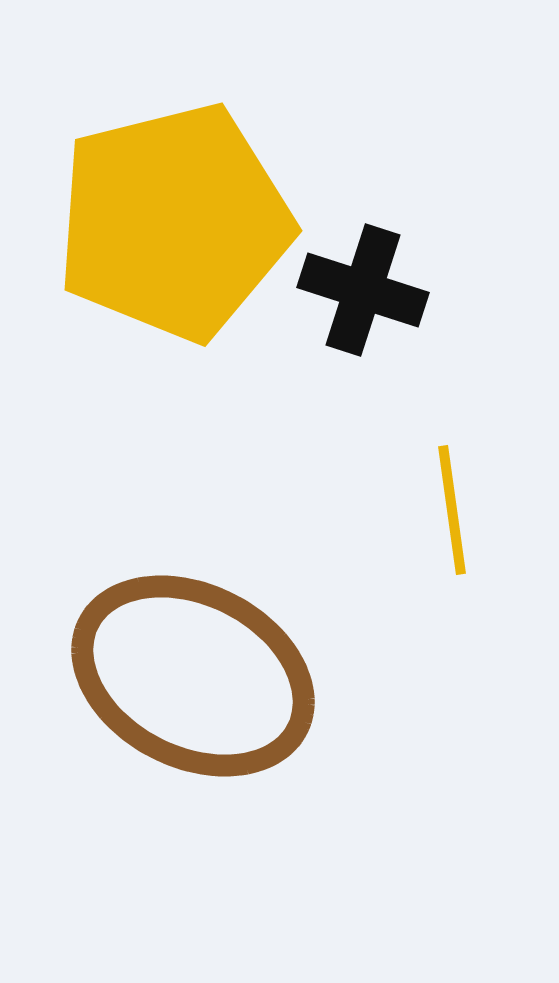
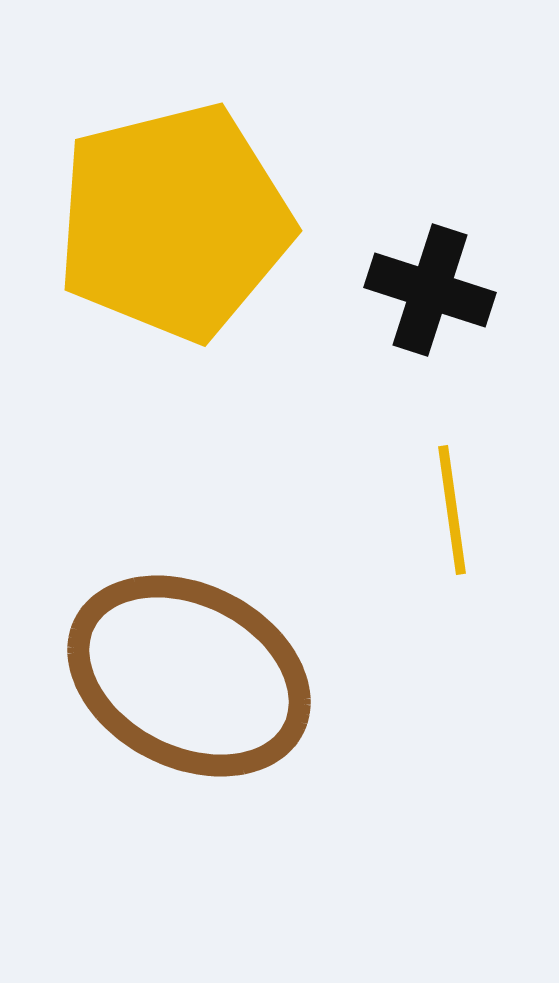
black cross: moved 67 px right
brown ellipse: moved 4 px left
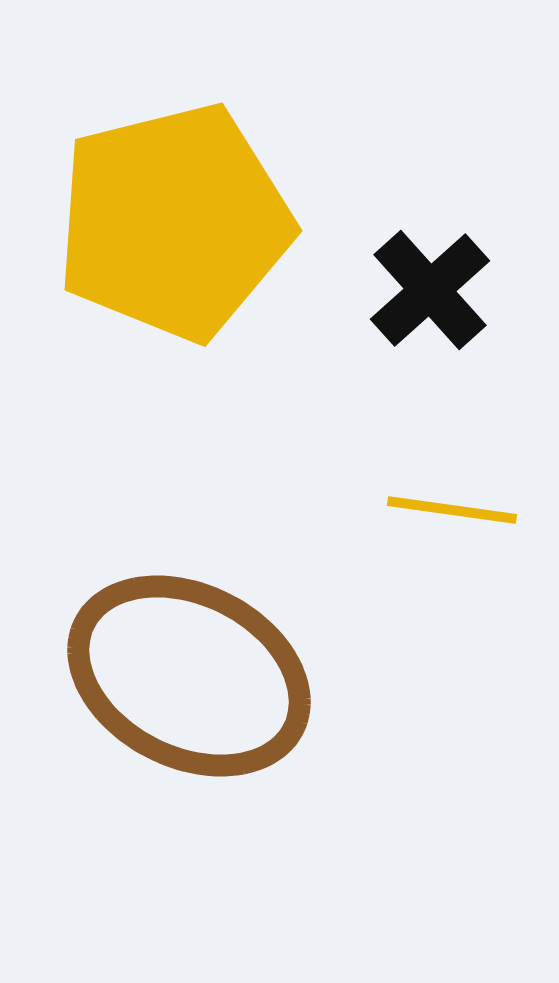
black cross: rotated 30 degrees clockwise
yellow line: rotated 74 degrees counterclockwise
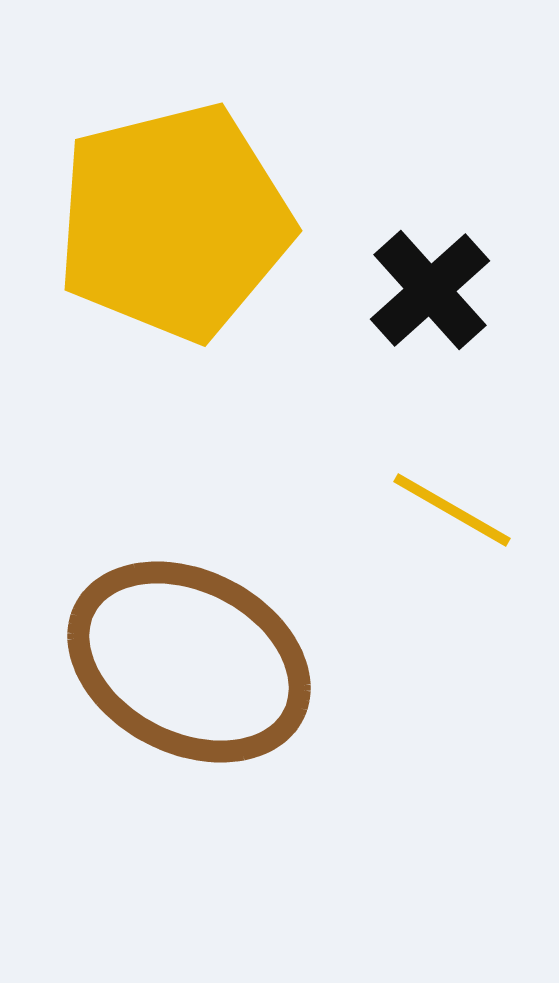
yellow line: rotated 22 degrees clockwise
brown ellipse: moved 14 px up
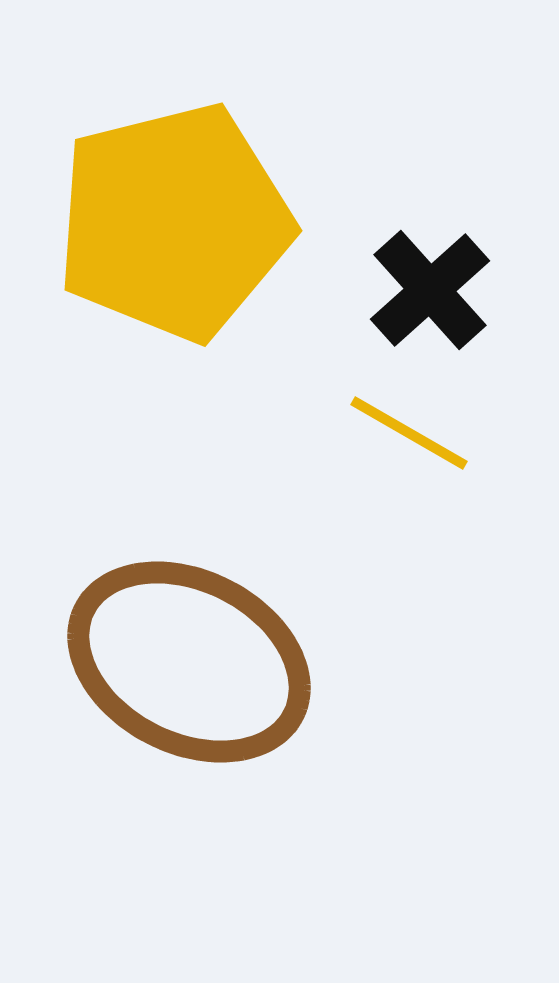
yellow line: moved 43 px left, 77 px up
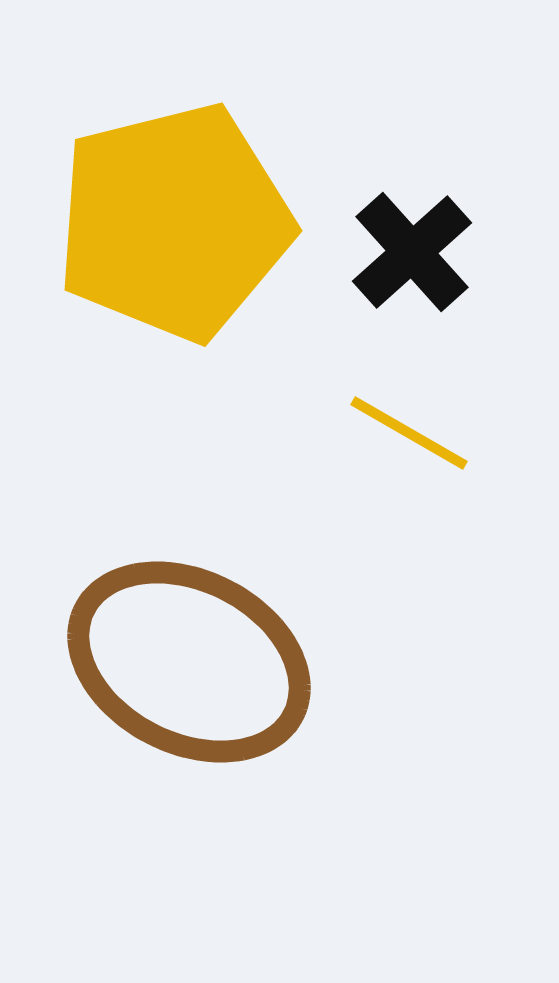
black cross: moved 18 px left, 38 px up
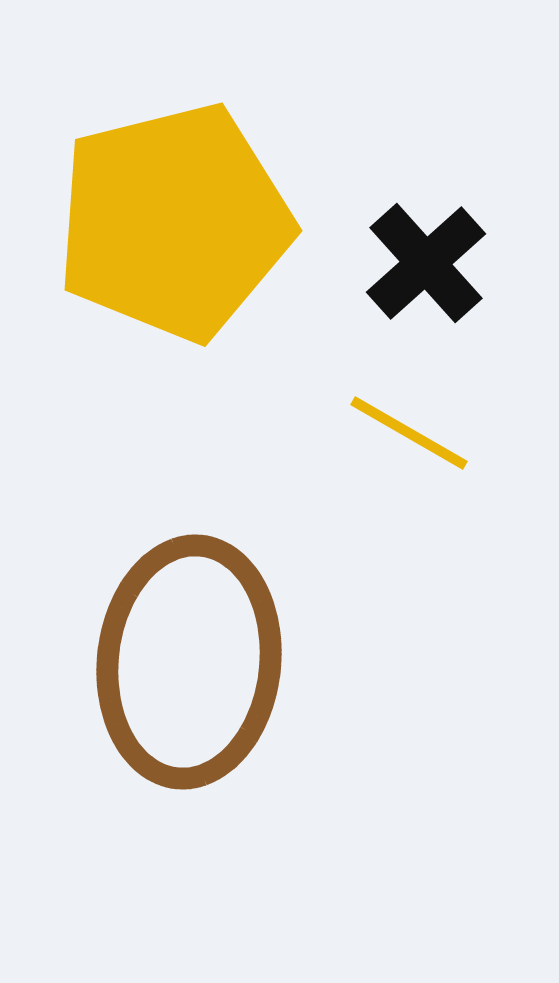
black cross: moved 14 px right, 11 px down
brown ellipse: rotated 69 degrees clockwise
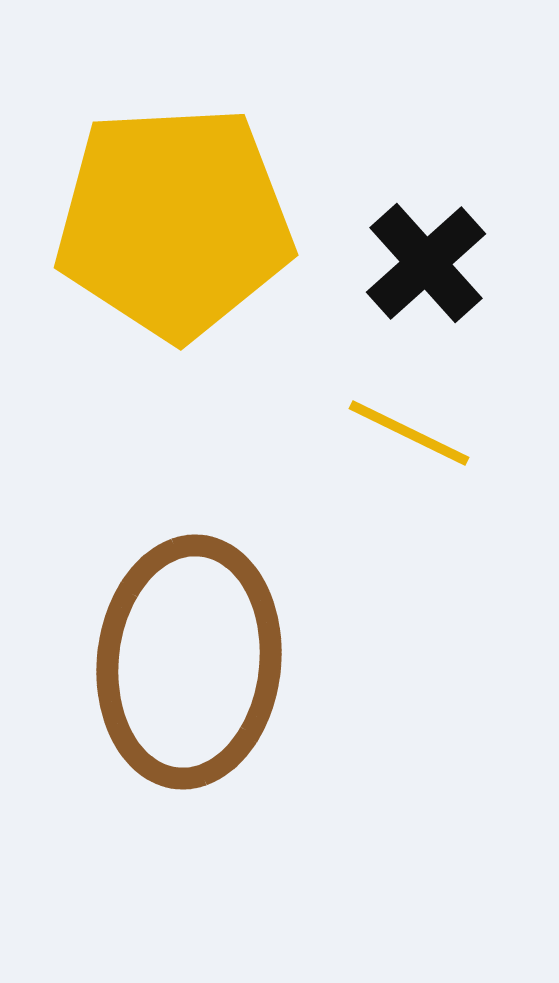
yellow pentagon: rotated 11 degrees clockwise
yellow line: rotated 4 degrees counterclockwise
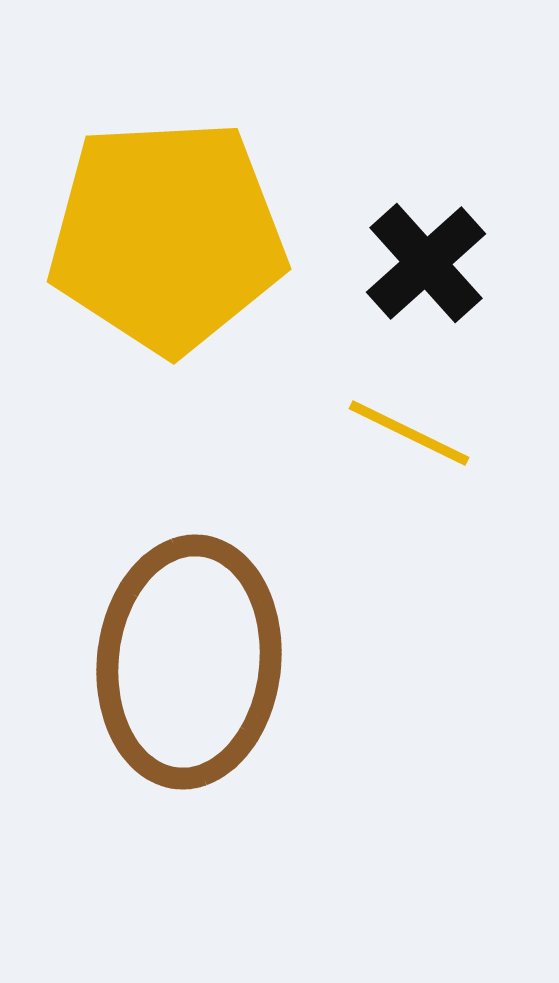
yellow pentagon: moved 7 px left, 14 px down
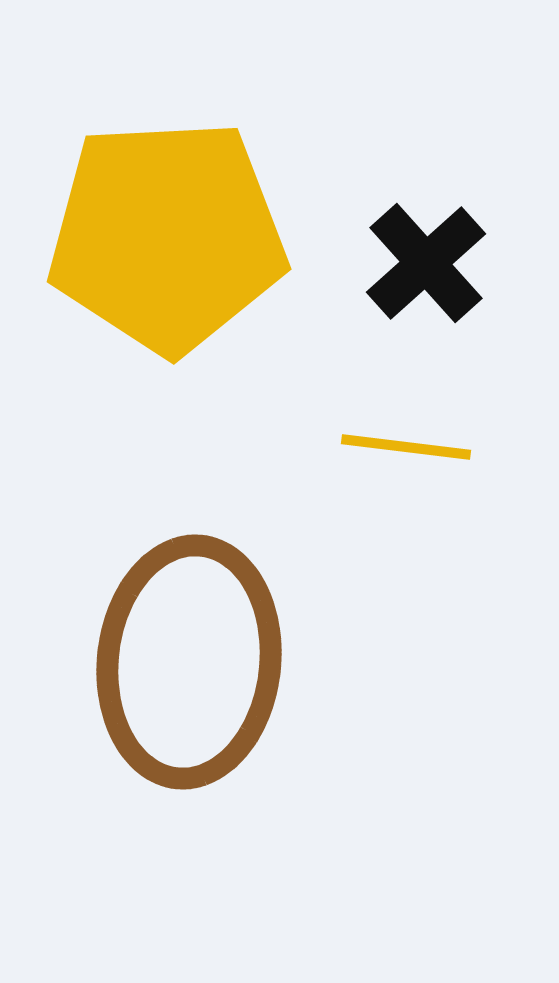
yellow line: moved 3 px left, 14 px down; rotated 19 degrees counterclockwise
